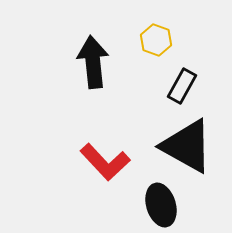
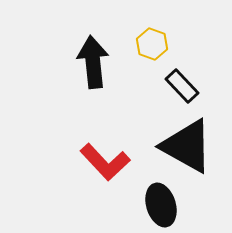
yellow hexagon: moved 4 px left, 4 px down
black rectangle: rotated 72 degrees counterclockwise
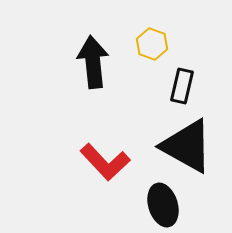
black rectangle: rotated 56 degrees clockwise
black ellipse: moved 2 px right
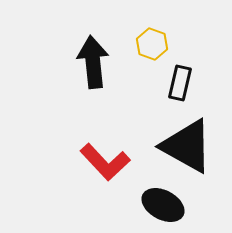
black rectangle: moved 2 px left, 3 px up
black ellipse: rotated 45 degrees counterclockwise
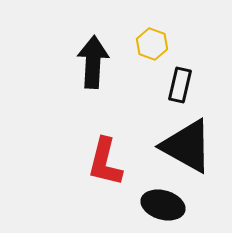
black arrow: rotated 9 degrees clockwise
black rectangle: moved 2 px down
red L-shape: rotated 57 degrees clockwise
black ellipse: rotated 12 degrees counterclockwise
